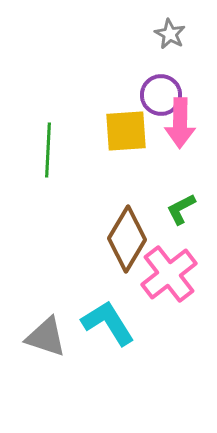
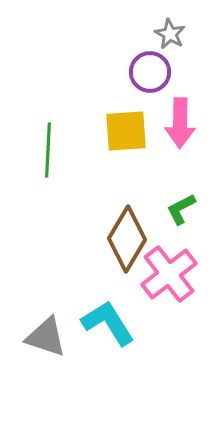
purple circle: moved 11 px left, 23 px up
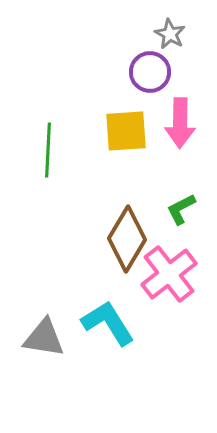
gray triangle: moved 2 px left, 1 px down; rotated 9 degrees counterclockwise
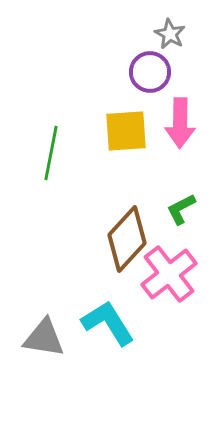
green line: moved 3 px right, 3 px down; rotated 8 degrees clockwise
brown diamond: rotated 12 degrees clockwise
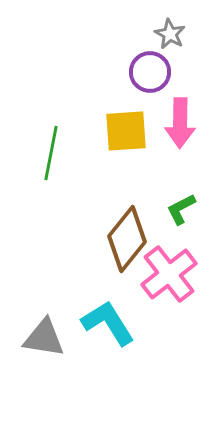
brown diamond: rotated 4 degrees counterclockwise
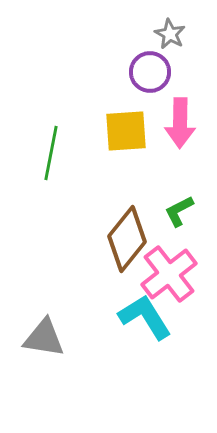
green L-shape: moved 2 px left, 2 px down
cyan L-shape: moved 37 px right, 6 px up
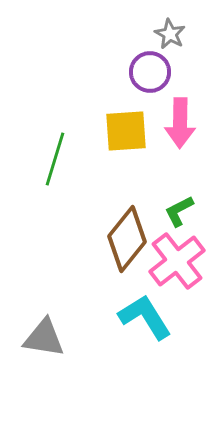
green line: moved 4 px right, 6 px down; rotated 6 degrees clockwise
pink cross: moved 8 px right, 13 px up
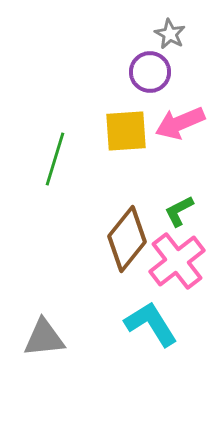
pink arrow: rotated 66 degrees clockwise
cyan L-shape: moved 6 px right, 7 px down
gray triangle: rotated 15 degrees counterclockwise
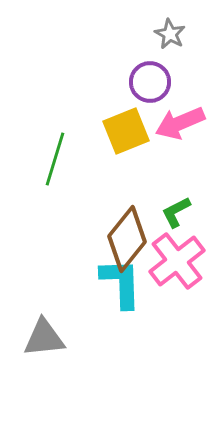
purple circle: moved 10 px down
yellow square: rotated 18 degrees counterclockwise
green L-shape: moved 3 px left, 1 px down
cyan L-shape: moved 30 px left, 41 px up; rotated 30 degrees clockwise
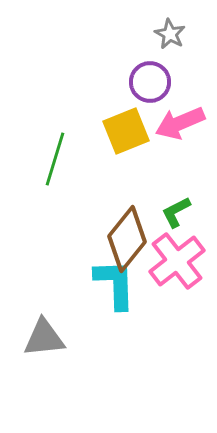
cyan L-shape: moved 6 px left, 1 px down
